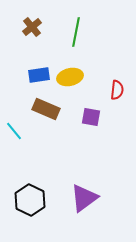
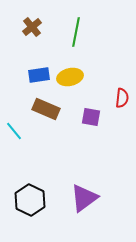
red semicircle: moved 5 px right, 8 px down
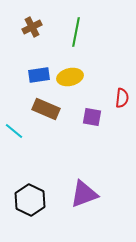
brown cross: rotated 12 degrees clockwise
purple square: moved 1 px right
cyan line: rotated 12 degrees counterclockwise
purple triangle: moved 4 px up; rotated 16 degrees clockwise
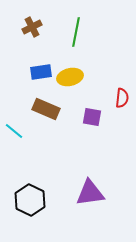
blue rectangle: moved 2 px right, 3 px up
purple triangle: moved 6 px right, 1 px up; rotated 12 degrees clockwise
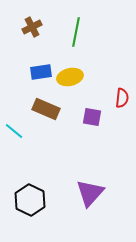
purple triangle: rotated 40 degrees counterclockwise
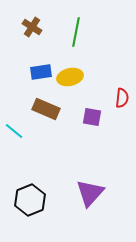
brown cross: rotated 30 degrees counterclockwise
black hexagon: rotated 12 degrees clockwise
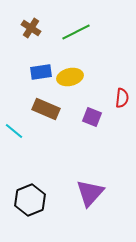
brown cross: moved 1 px left, 1 px down
green line: rotated 52 degrees clockwise
purple square: rotated 12 degrees clockwise
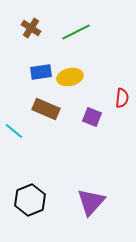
purple triangle: moved 1 px right, 9 px down
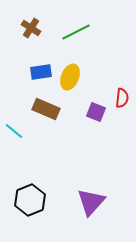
yellow ellipse: rotated 55 degrees counterclockwise
purple square: moved 4 px right, 5 px up
